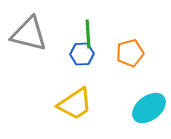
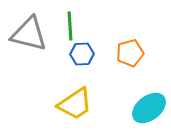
green line: moved 18 px left, 8 px up
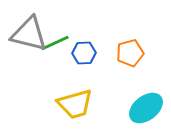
green line: moved 15 px left, 17 px down; rotated 68 degrees clockwise
blue hexagon: moved 2 px right, 1 px up
yellow trapezoid: rotated 18 degrees clockwise
cyan ellipse: moved 3 px left
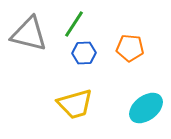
green line: moved 19 px right, 19 px up; rotated 32 degrees counterclockwise
orange pentagon: moved 5 px up; rotated 20 degrees clockwise
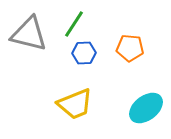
yellow trapezoid: rotated 6 degrees counterclockwise
